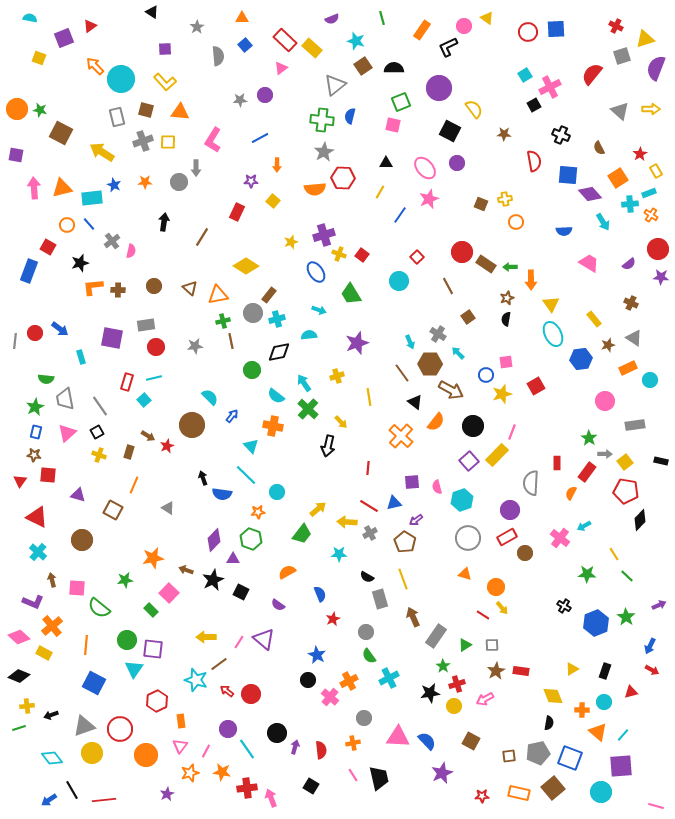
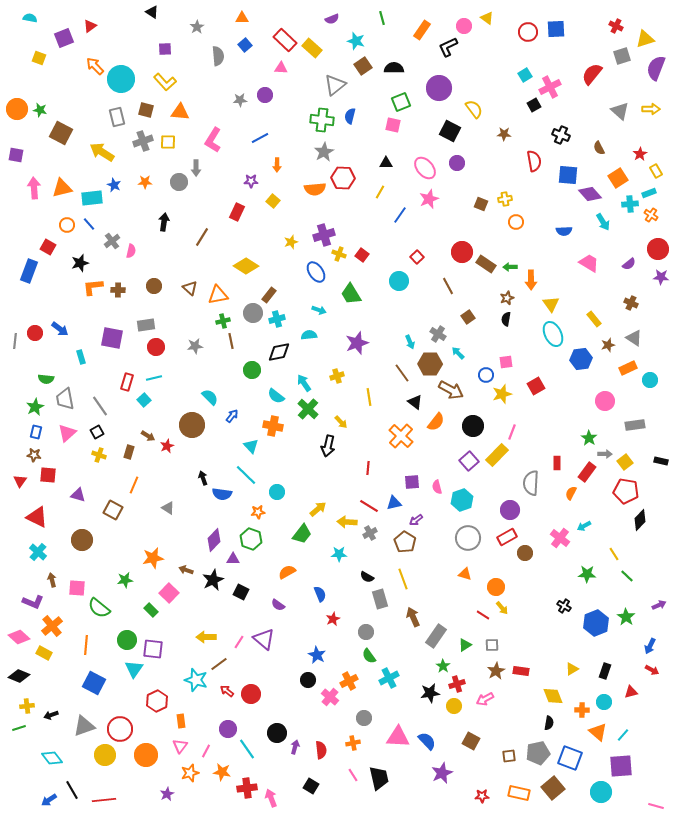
pink triangle at (281, 68): rotated 40 degrees clockwise
yellow circle at (92, 753): moved 13 px right, 2 px down
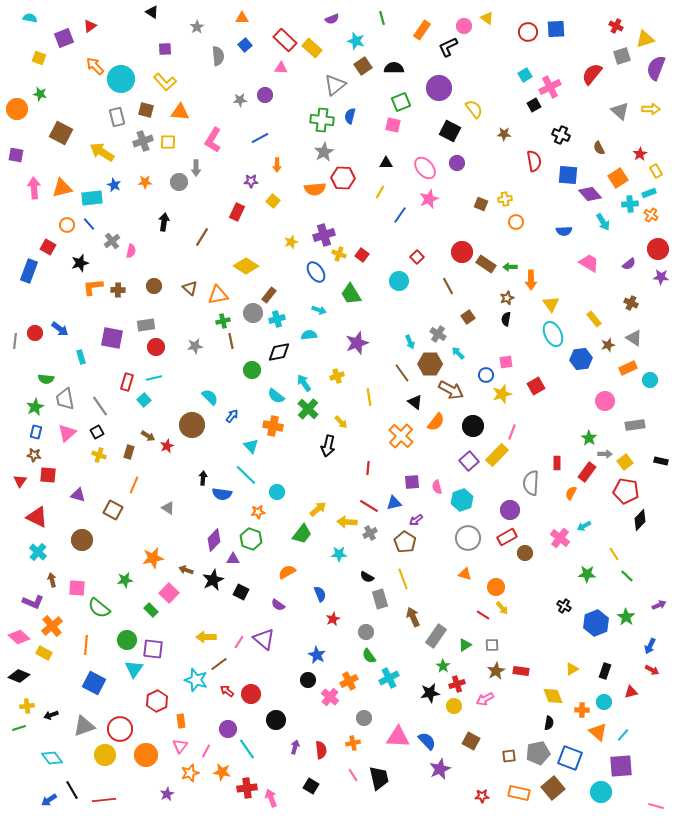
green star at (40, 110): moved 16 px up
black arrow at (203, 478): rotated 24 degrees clockwise
black circle at (277, 733): moved 1 px left, 13 px up
purple star at (442, 773): moved 2 px left, 4 px up
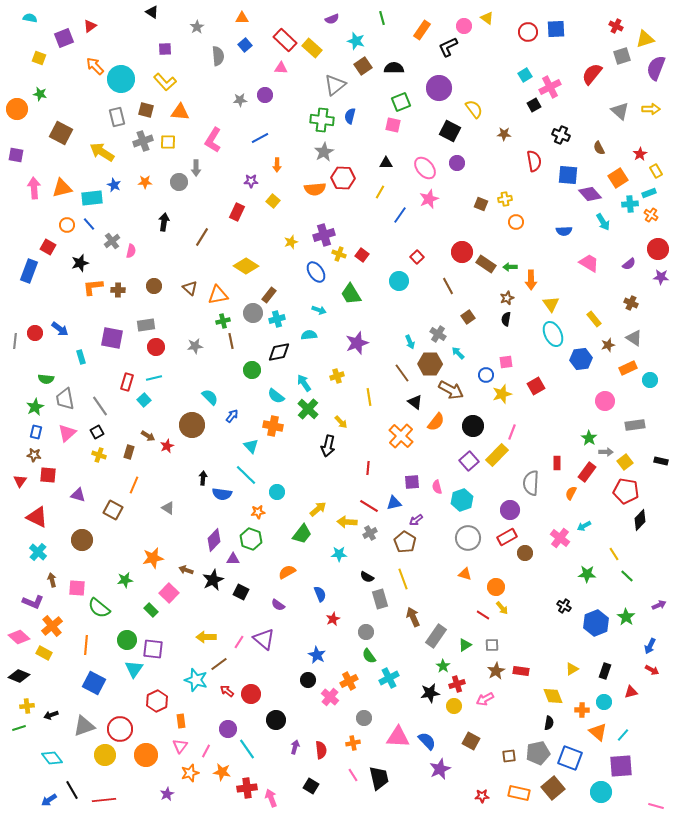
gray arrow at (605, 454): moved 1 px right, 2 px up
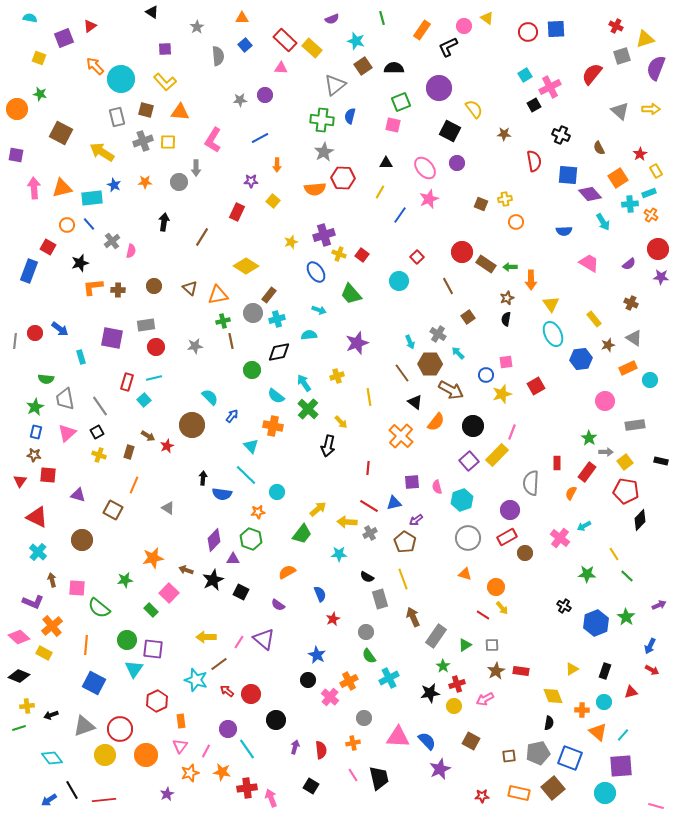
green trapezoid at (351, 294): rotated 10 degrees counterclockwise
cyan circle at (601, 792): moved 4 px right, 1 px down
